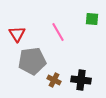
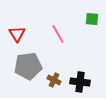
pink line: moved 2 px down
gray pentagon: moved 4 px left, 5 px down
black cross: moved 1 px left, 2 px down
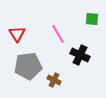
black cross: moved 27 px up; rotated 18 degrees clockwise
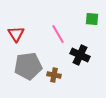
red triangle: moved 1 px left
brown cross: moved 5 px up; rotated 16 degrees counterclockwise
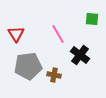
black cross: rotated 12 degrees clockwise
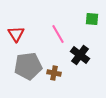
brown cross: moved 2 px up
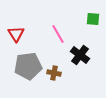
green square: moved 1 px right
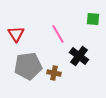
black cross: moved 1 px left, 1 px down
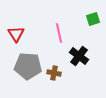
green square: rotated 24 degrees counterclockwise
pink line: moved 1 px right, 1 px up; rotated 18 degrees clockwise
gray pentagon: rotated 12 degrees clockwise
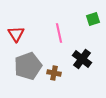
black cross: moved 3 px right, 3 px down
gray pentagon: rotated 24 degrees counterclockwise
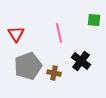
green square: moved 1 px right, 1 px down; rotated 24 degrees clockwise
black cross: moved 1 px left, 2 px down
